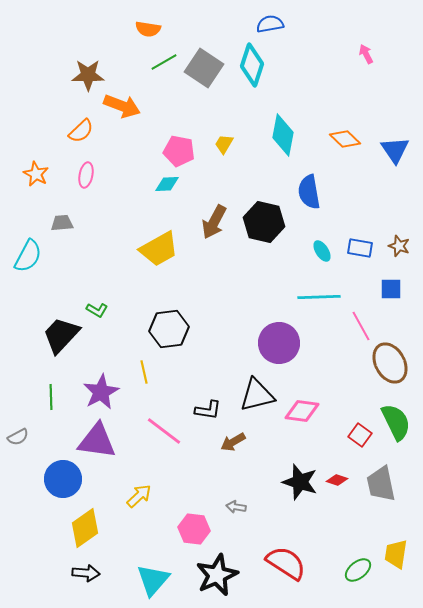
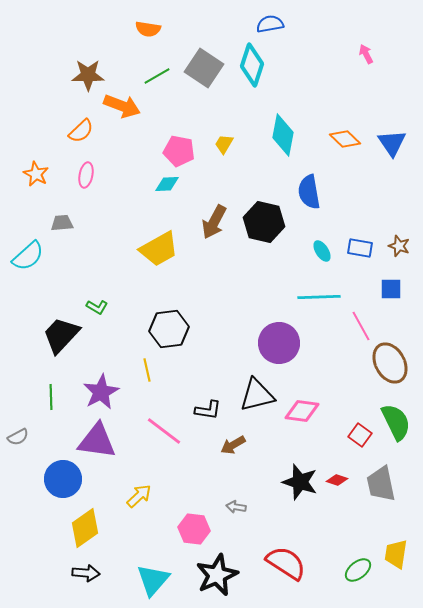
green line at (164, 62): moved 7 px left, 14 px down
blue triangle at (395, 150): moved 3 px left, 7 px up
cyan semicircle at (28, 256): rotated 20 degrees clockwise
green L-shape at (97, 310): moved 3 px up
yellow line at (144, 372): moved 3 px right, 2 px up
brown arrow at (233, 442): moved 3 px down
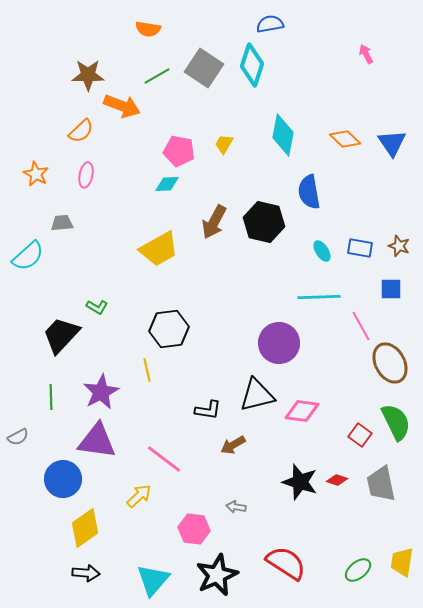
pink line at (164, 431): moved 28 px down
yellow trapezoid at (396, 554): moved 6 px right, 8 px down
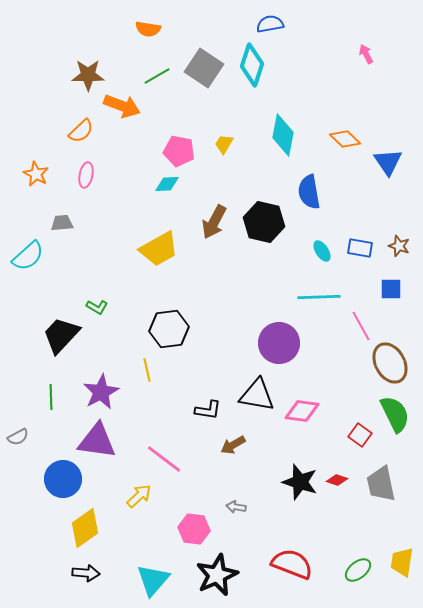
blue triangle at (392, 143): moved 4 px left, 19 px down
black triangle at (257, 395): rotated 24 degrees clockwise
green semicircle at (396, 422): moved 1 px left, 8 px up
red semicircle at (286, 563): moved 6 px right, 1 px down; rotated 12 degrees counterclockwise
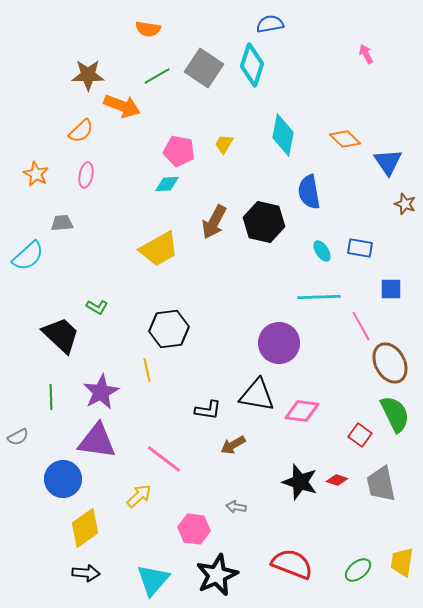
brown star at (399, 246): moved 6 px right, 42 px up
black trapezoid at (61, 335): rotated 90 degrees clockwise
